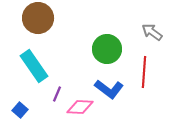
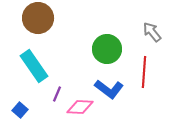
gray arrow: rotated 15 degrees clockwise
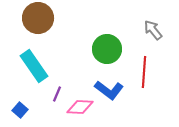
gray arrow: moved 1 px right, 2 px up
blue L-shape: moved 1 px down
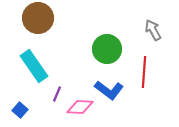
gray arrow: rotated 10 degrees clockwise
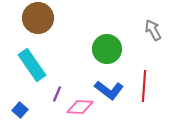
cyan rectangle: moved 2 px left, 1 px up
red line: moved 14 px down
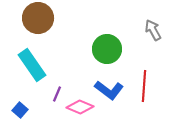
pink diamond: rotated 20 degrees clockwise
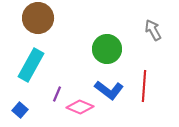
cyan rectangle: moved 1 px left; rotated 64 degrees clockwise
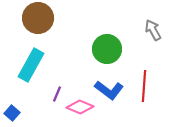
blue square: moved 8 px left, 3 px down
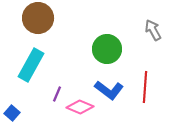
red line: moved 1 px right, 1 px down
